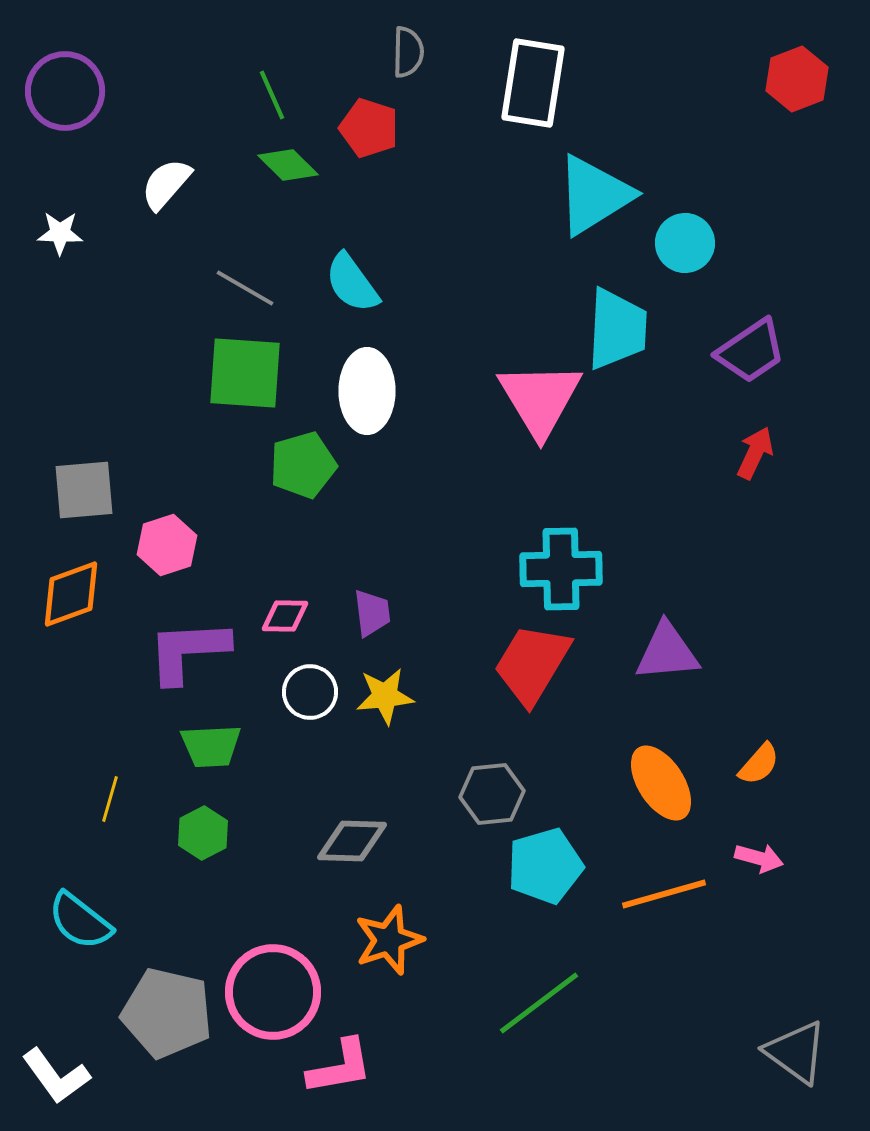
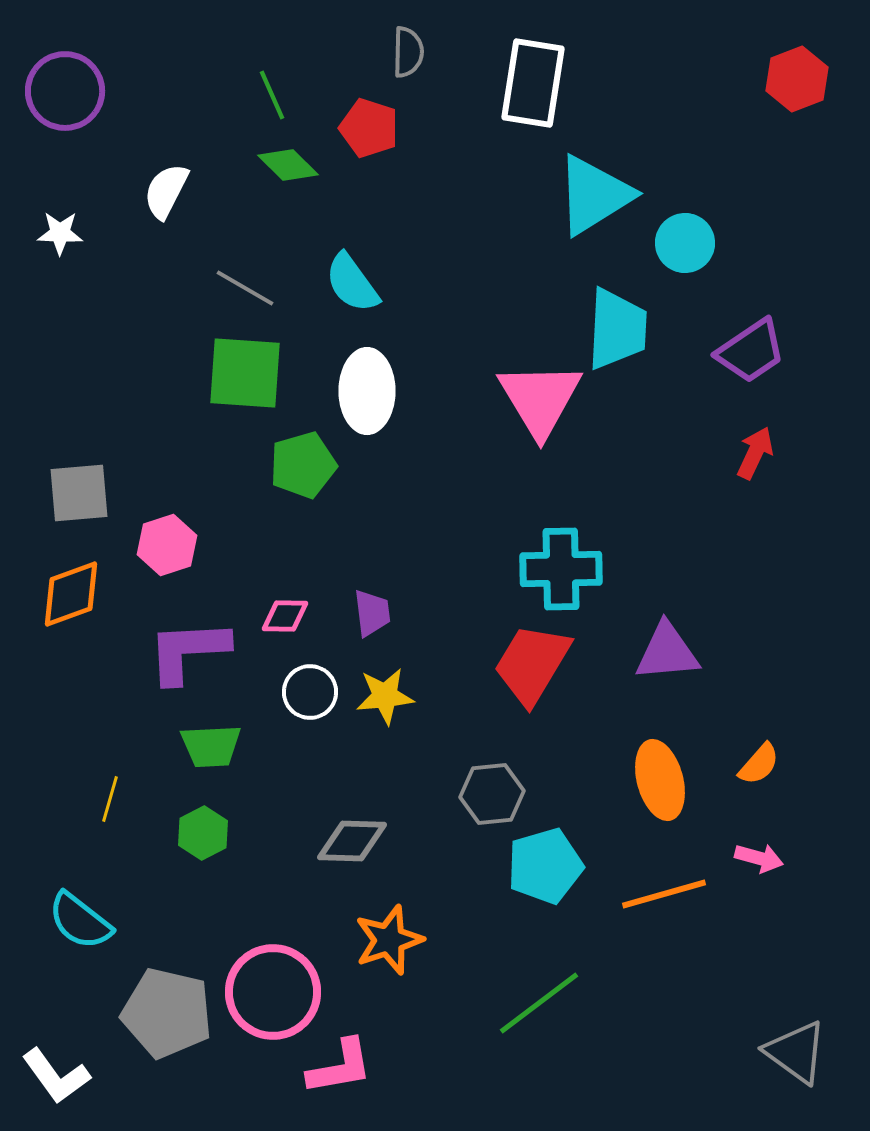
white semicircle at (166, 184): moved 7 px down; rotated 14 degrees counterclockwise
gray square at (84, 490): moved 5 px left, 3 px down
orange ellipse at (661, 783): moved 1 px left, 3 px up; rotated 18 degrees clockwise
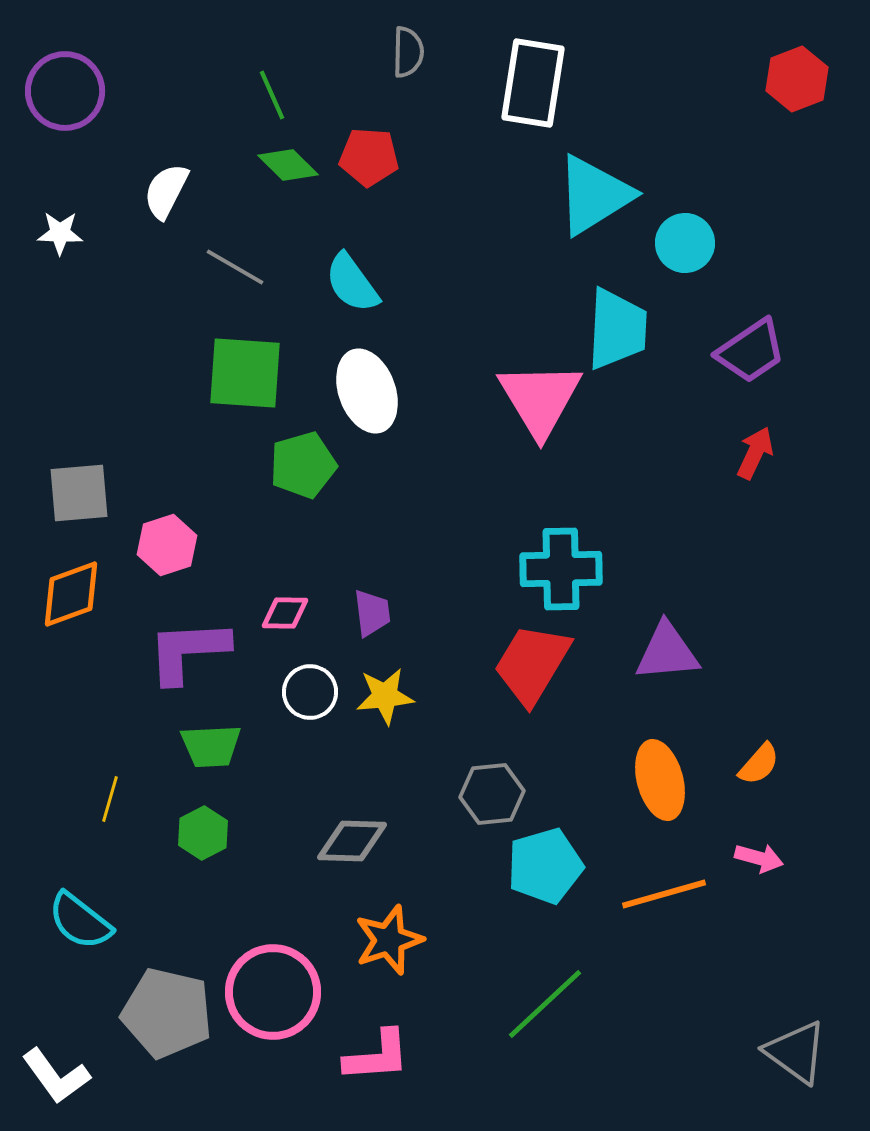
red pentagon at (369, 128): moved 29 px down; rotated 14 degrees counterclockwise
gray line at (245, 288): moved 10 px left, 21 px up
white ellipse at (367, 391): rotated 20 degrees counterclockwise
pink diamond at (285, 616): moved 3 px up
green line at (539, 1003): moved 6 px right, 1 px down; rotated 6 degrees counterclockwise
pink L-shape at (340, 1067): moved 37 px right, 11 px up; rotated 6 degrees clockwise
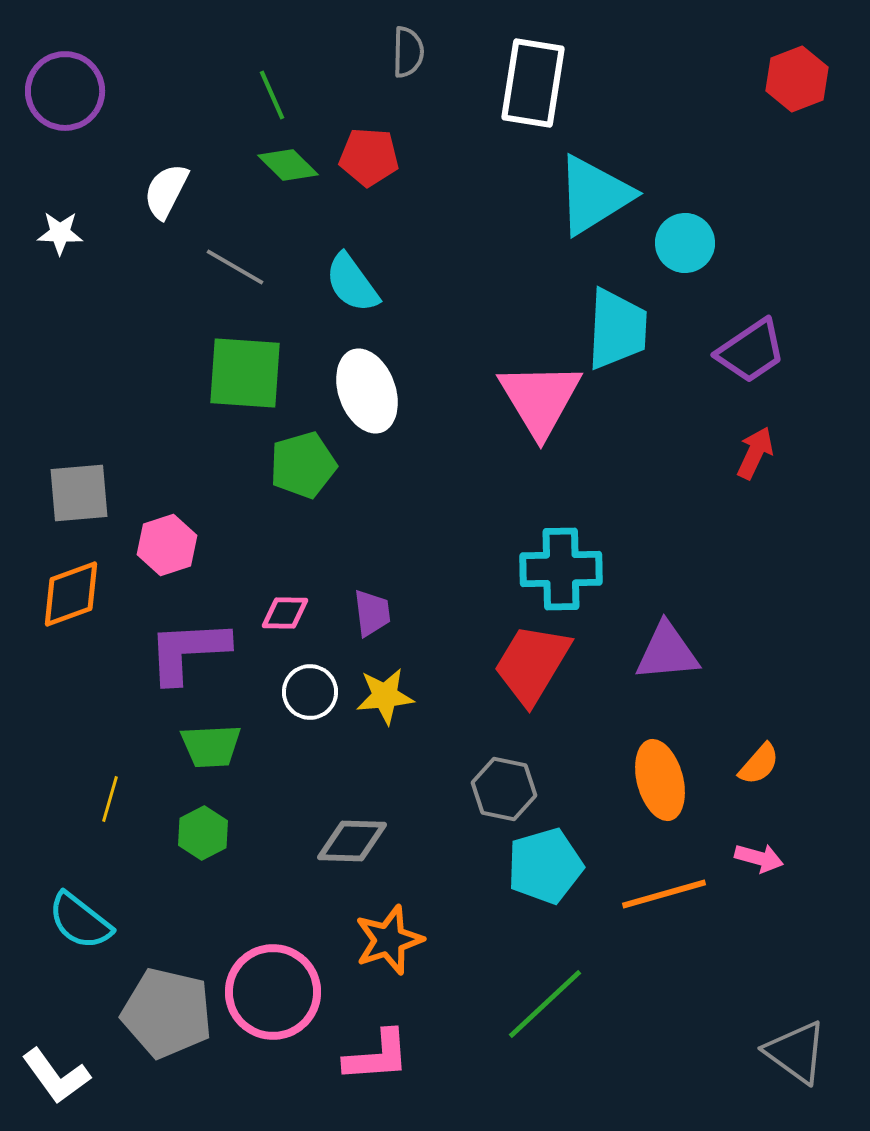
gray hexagon at (492, 794): moved 12 px right, 5 px up; rotated 18 degrees clockwise
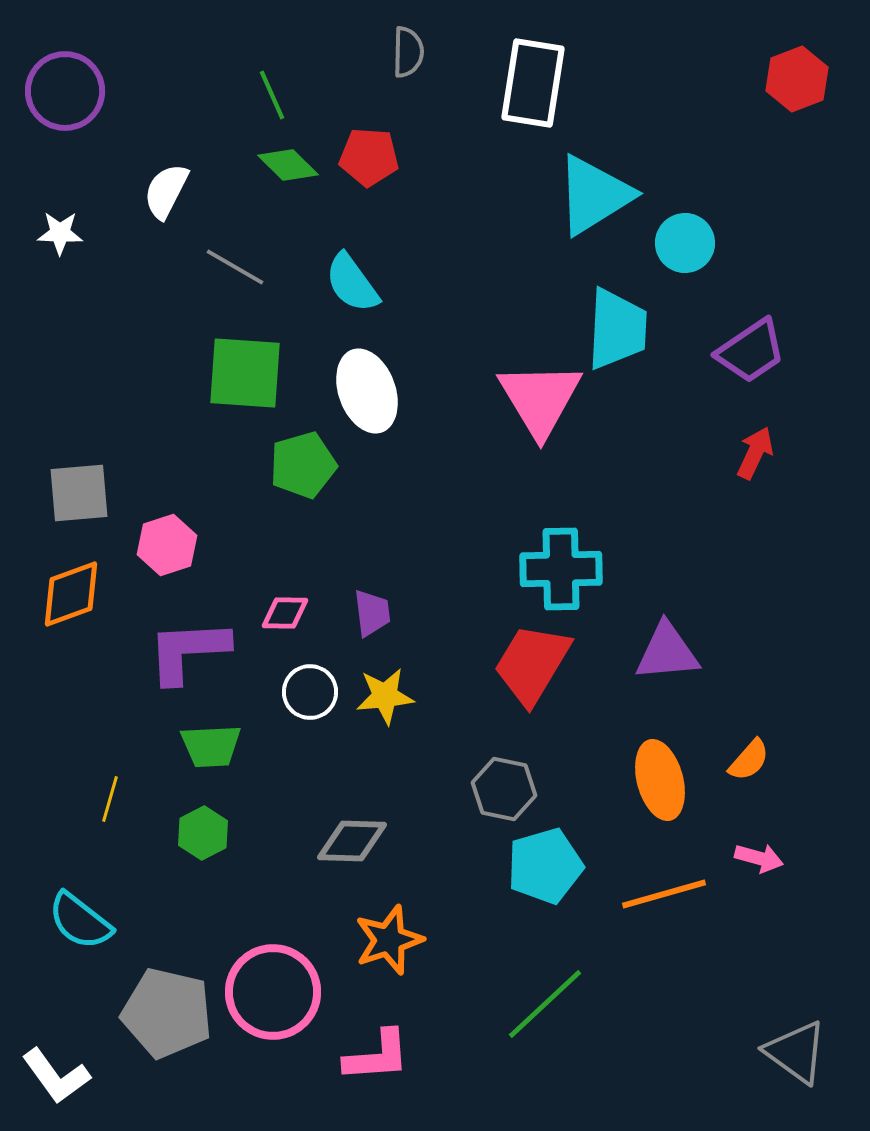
orange semicircle at (759, 764): moved 10 px left, 4 px up
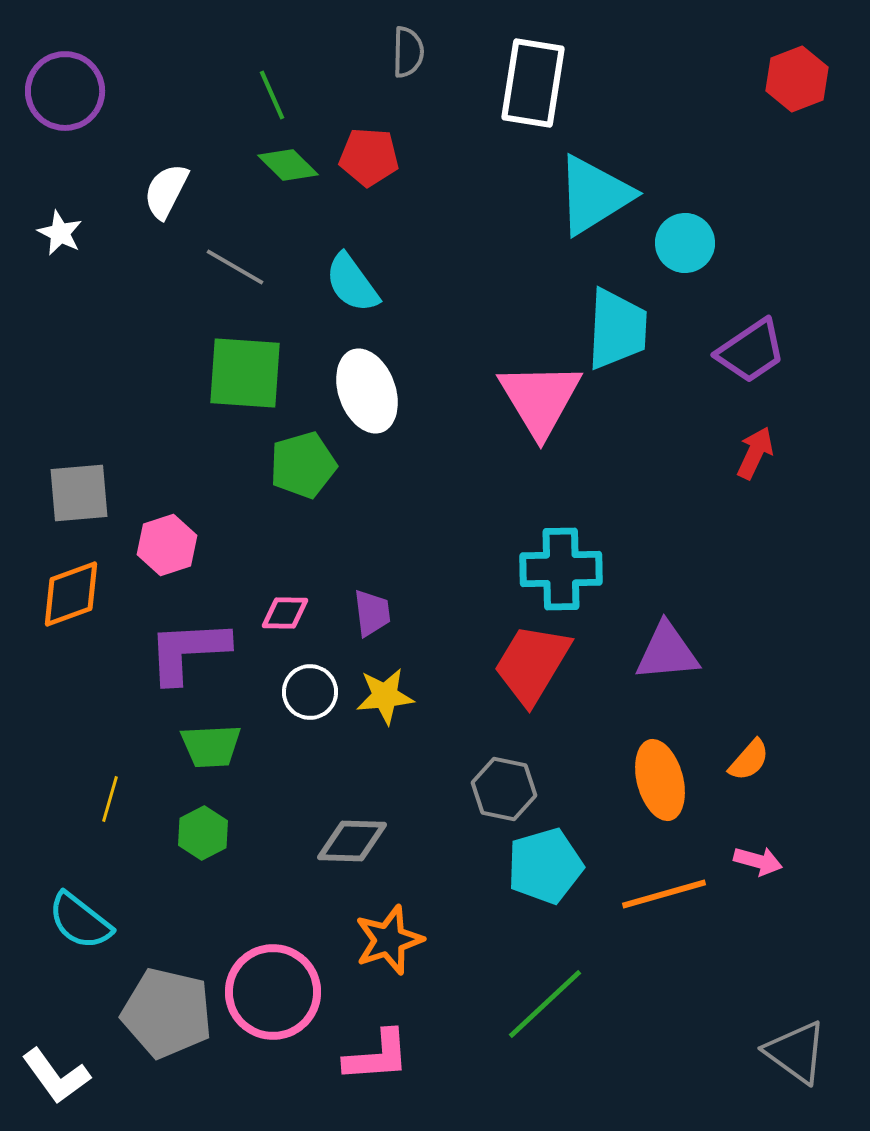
white star at (60, 233): rotated 24 degrees clockwise
pink arrow at (759, 858): moved 1 px left, 3 px down
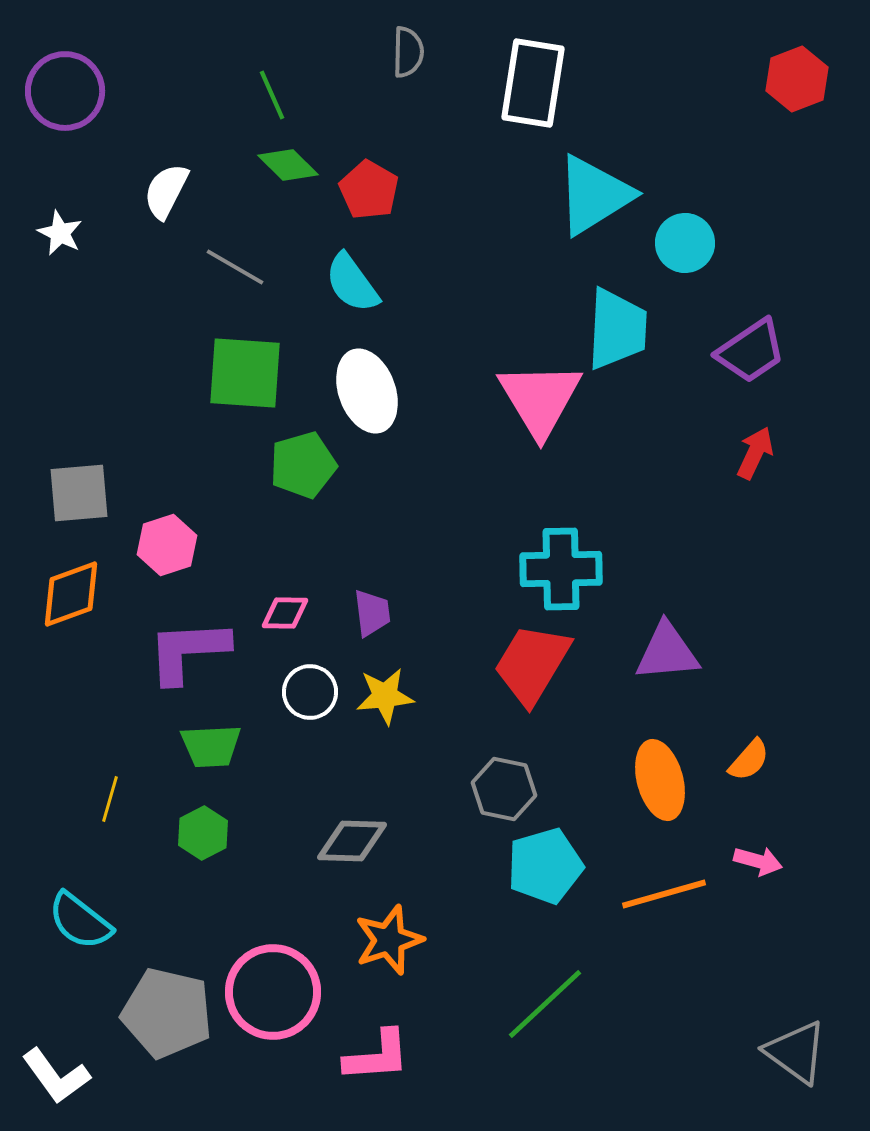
red pentagon at (369, 157): moved 33 px down; rotated 26 degrees clockwise
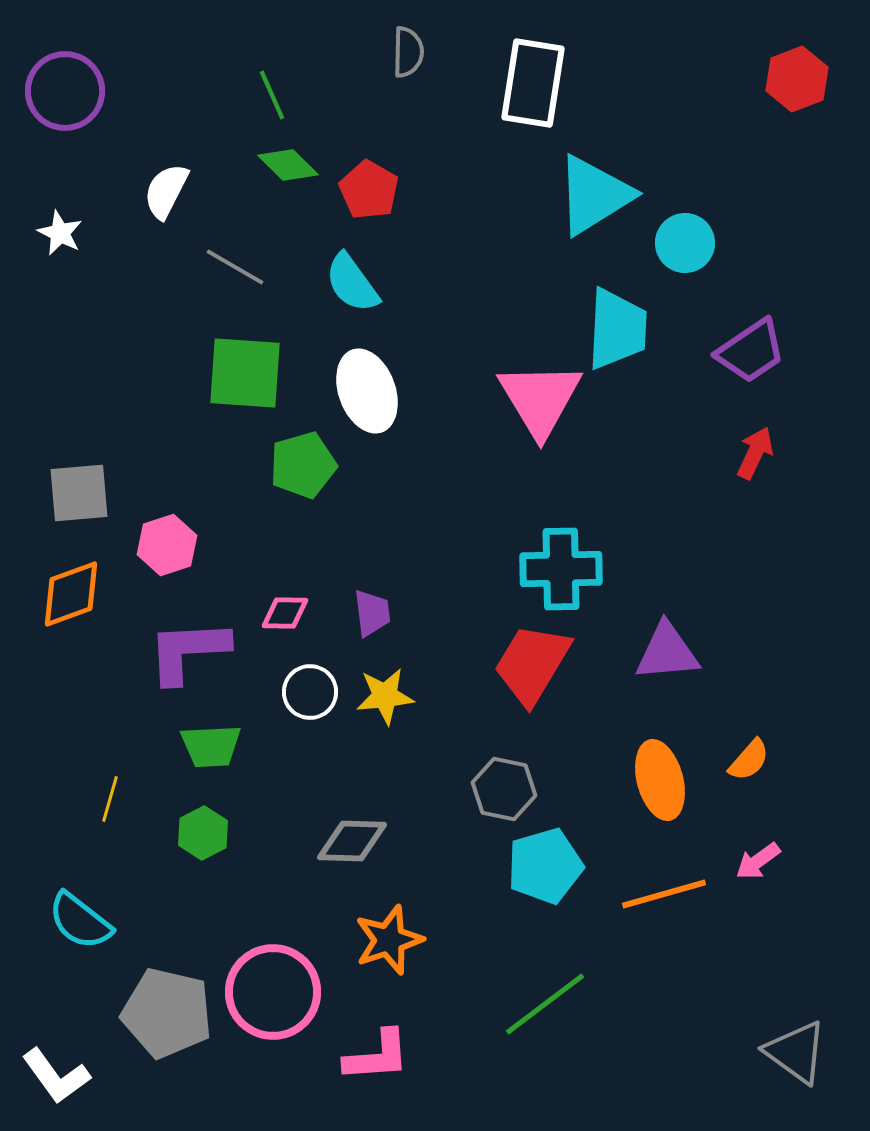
pink arrow at (758, 861): rotated 129 degrees clockwise
green line at (545, 1004): rotated 6 degrees clockwise
